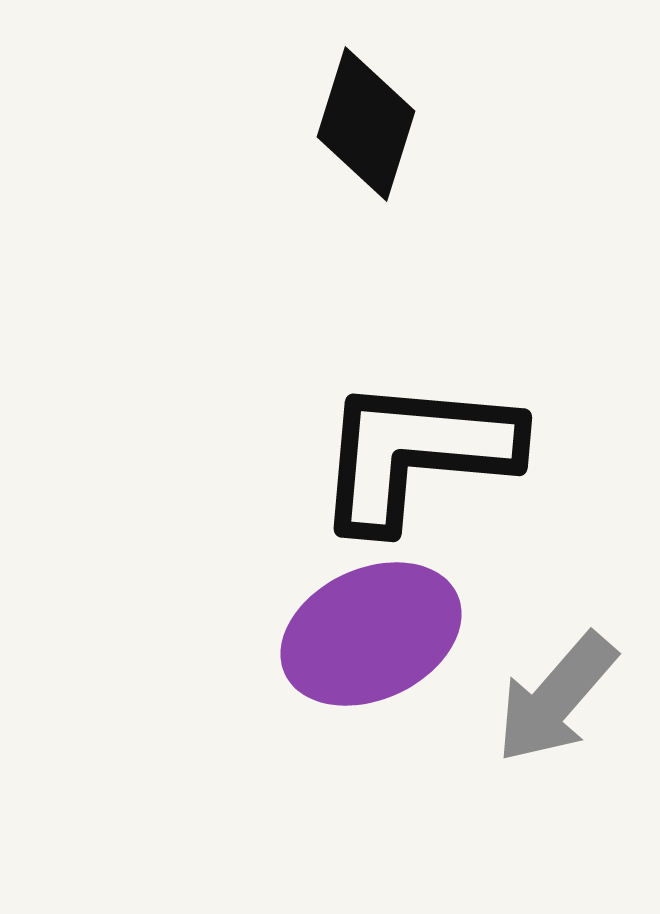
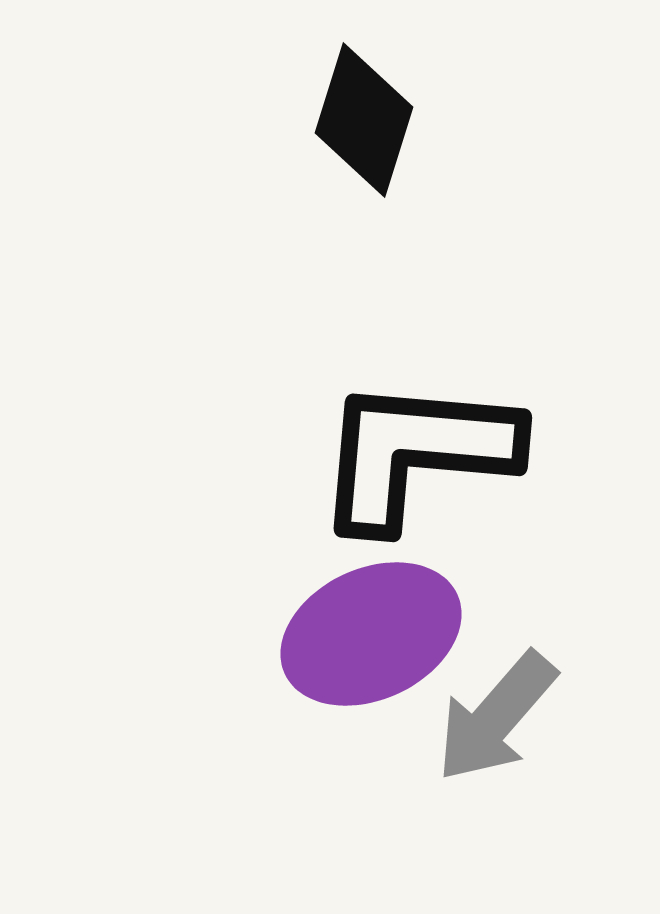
black diamond: moved 2 px left, 4 px up
gray arrow: moved 60 px left, 19 px down
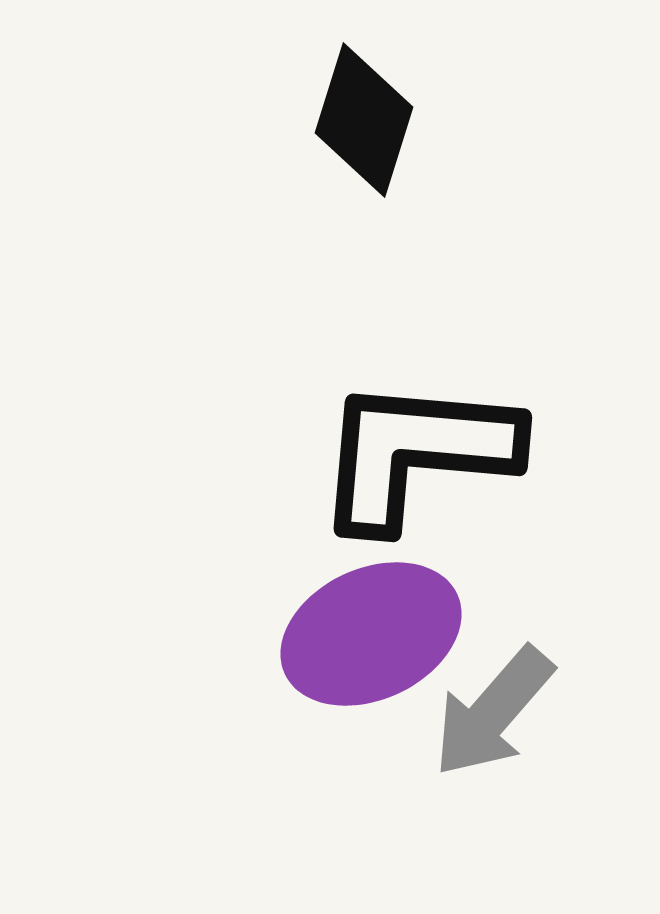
gray arrow: moved 3 px left, 5 px up
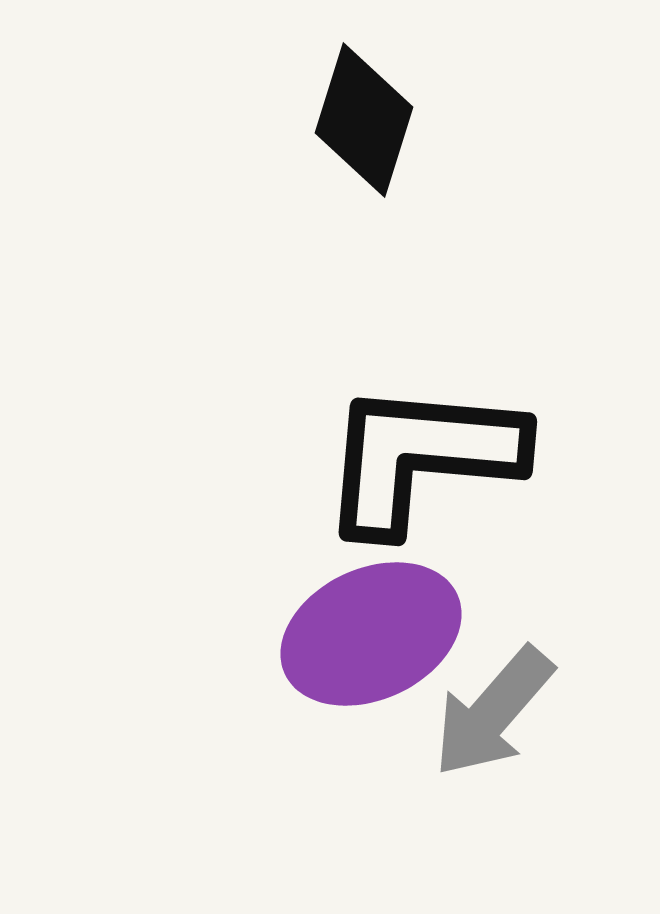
black L-shape: moved 5 px right, 4 px down
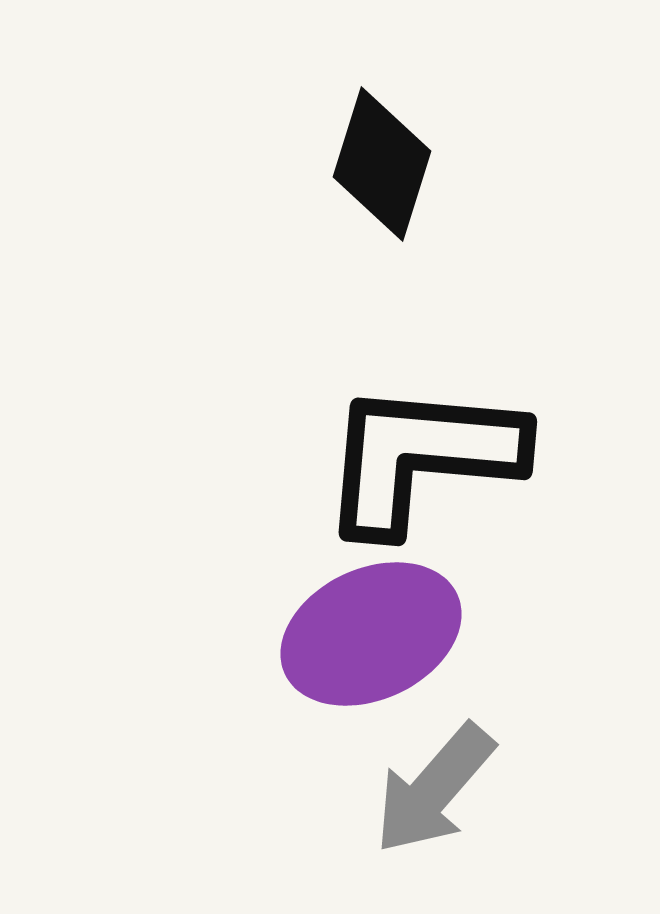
black diamond: moved 18 px right, 44 px down
gray arrow: moved 59 px left, 77 px down
